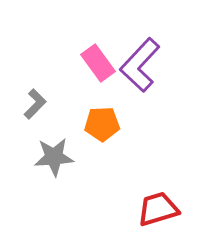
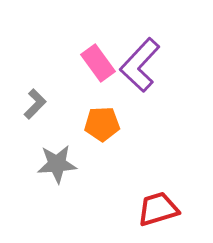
gray star: moved 3 px right, 7 px down
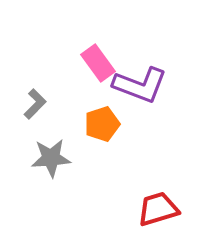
purple L-shape: moved 20 px down; rotated 112 degrees counterclockwise
orange pentagon: rotated 16 degrees counterclockwise
gray star: moved 6 px left, 6 px up
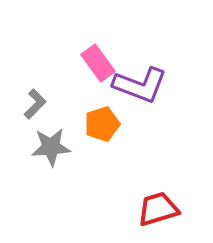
gray star: moved 11 px up
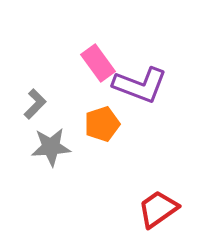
red trapezoid: rotated 18 degrees counterclockwise
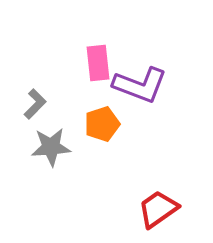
pink rectangle: rotated 30 degrees clockwise
